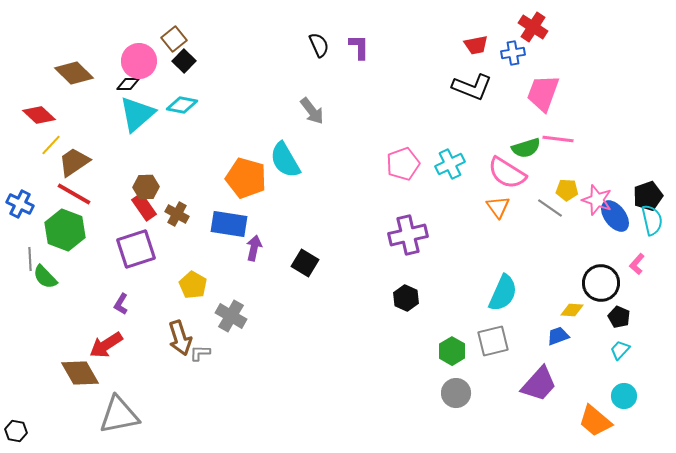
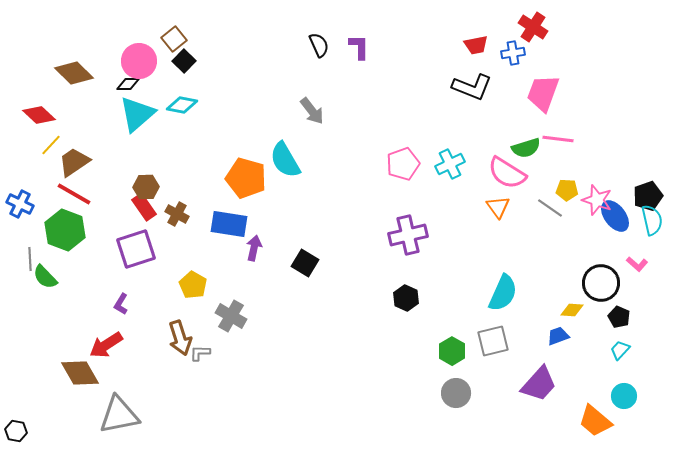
pink L-shape at (637, 264): rotated 90 degrees counterclockwise
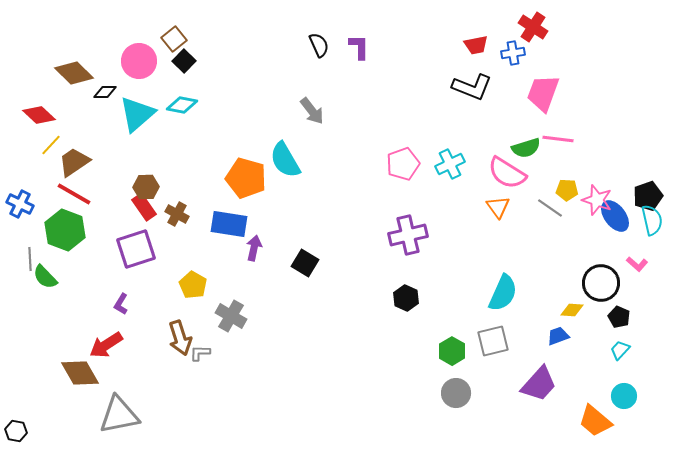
black diamond at (128, 84): moved 23 px left, 8 px down
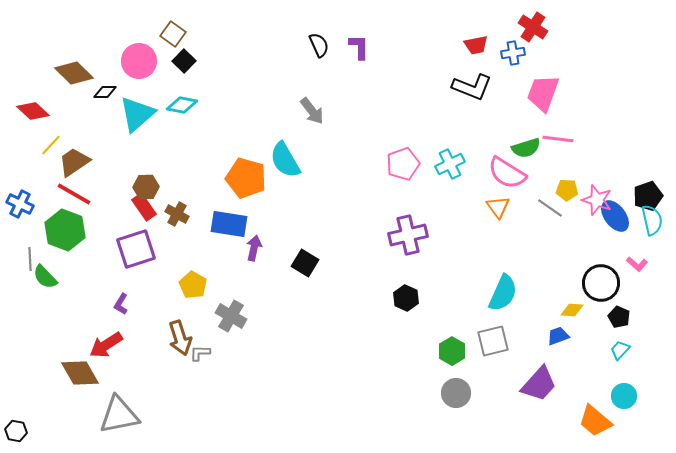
brown square at (174, 39): moved 1 px left, 5 px up; rotated 15 degrees counterclockwise
red diamond at (39, 115): moved 6 px left, 4 px up
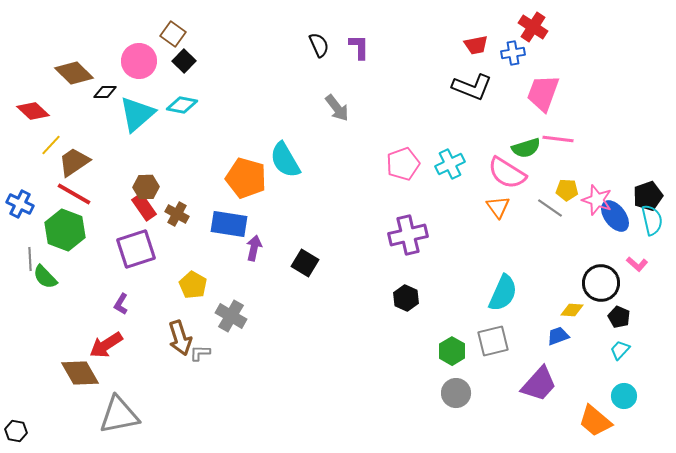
gray arrow at (312, 111): moved 25 px right, 3 px up
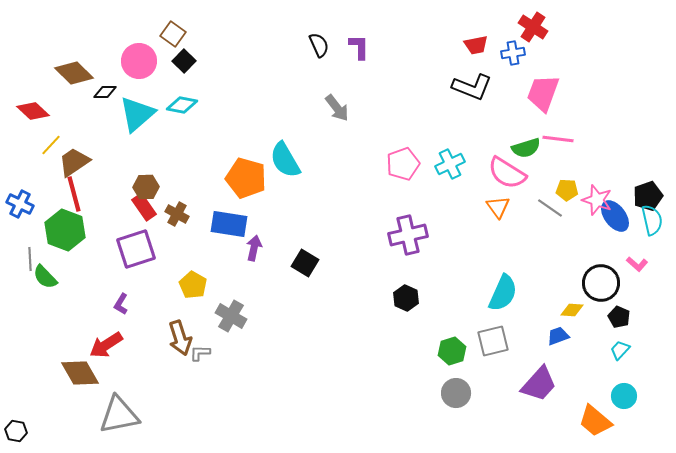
red line at (74, 194): rotated 45 degrees clockwise
green hexagon at (452, 351): rotated 12 degrees clockwise
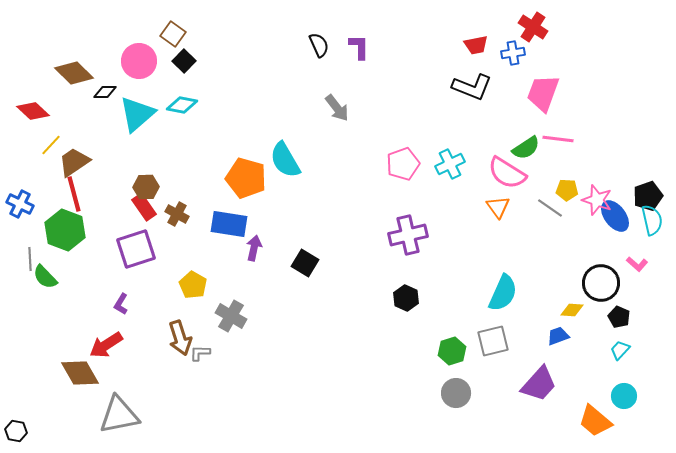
green semicircle at (526, 148): rotated 16 degrees counterclockwise
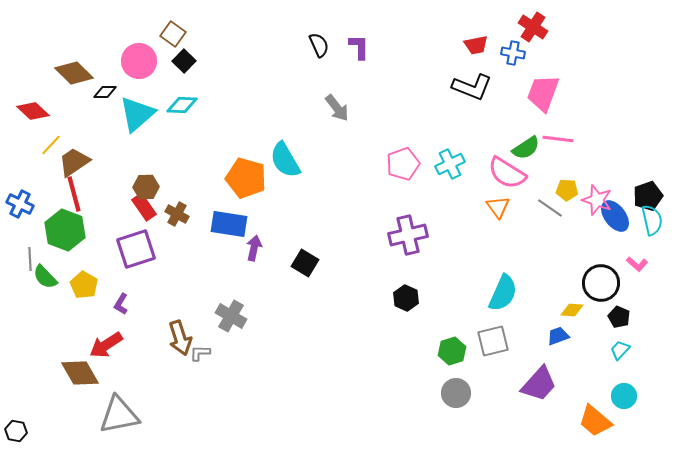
blue cross at (513, 53): rotated 20 degrees clockwise
cyan diamond at (182, 105): rotated 8 degrees counterclockwise
yellow pentagon at (193, 285): moved 109 px left
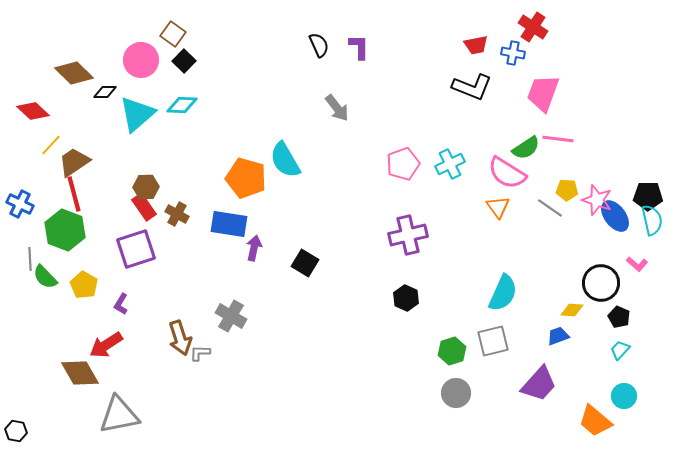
pink circle at (139, 61): moved 2 px right, 1 px up
black pentagon at (648, 196): rotated 20 degrees clockwise
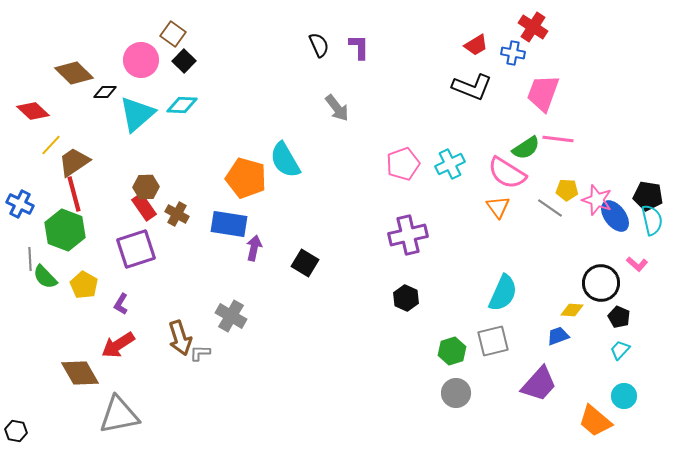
red trapezoid at (476, 45): rotated 20 degrees counterclockwise
black pentagon at (648, 196): rotated 8 degrees clockwise
red arrow at (106, 345): moved 12 px right
